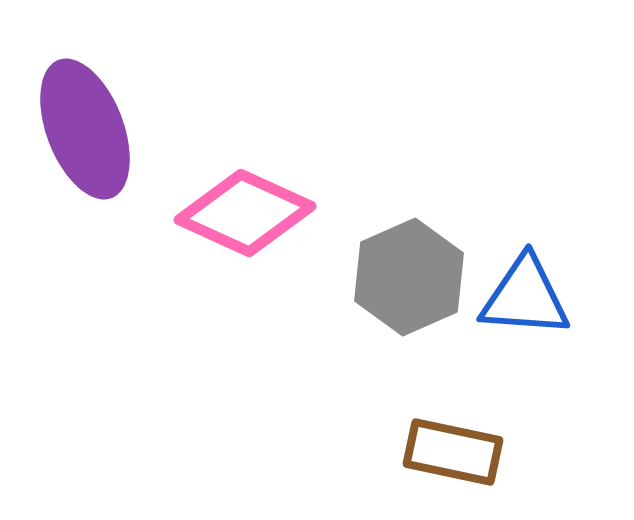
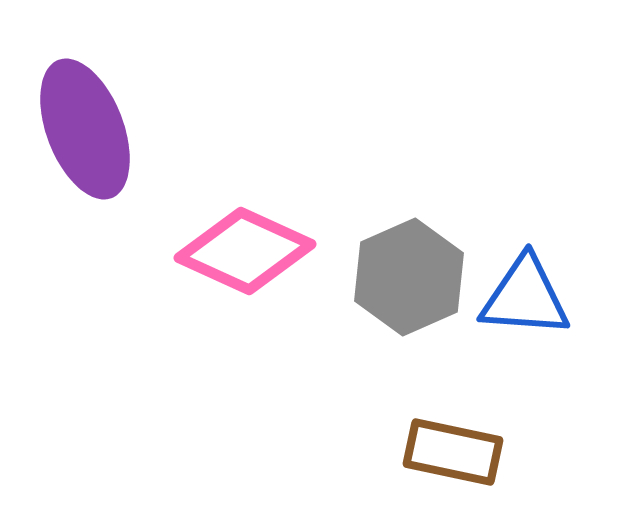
pink diamond: moved 38 px down
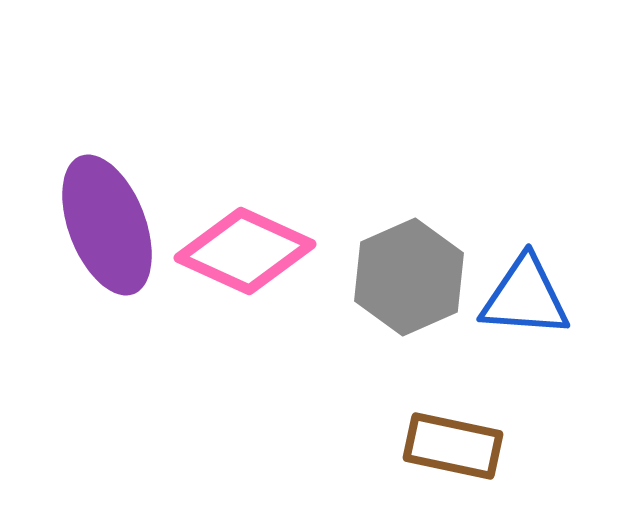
purple ellipse: moved 22 px right, 96 px down
brown rectangle: moved 6 px up
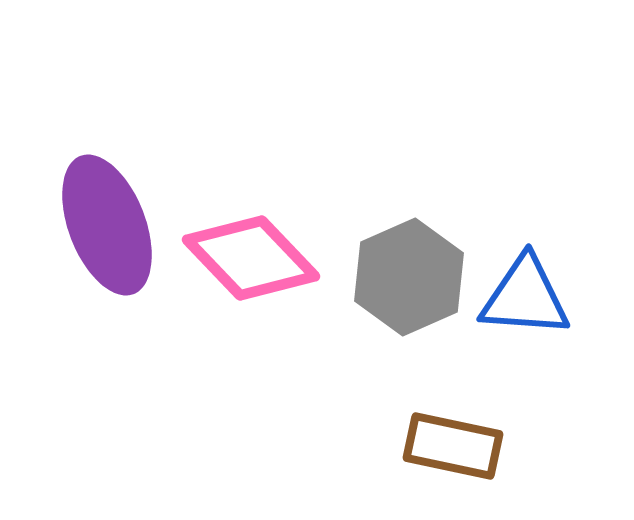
pink diamond: moved 6 px right, 7 px down; rotated 22 degrees clockwise
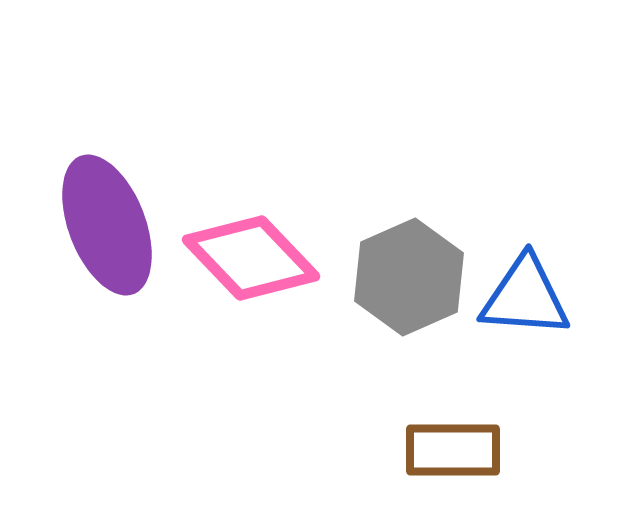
brown rectangle: moved 4 px down; rotated 12 degrees counterclockwise
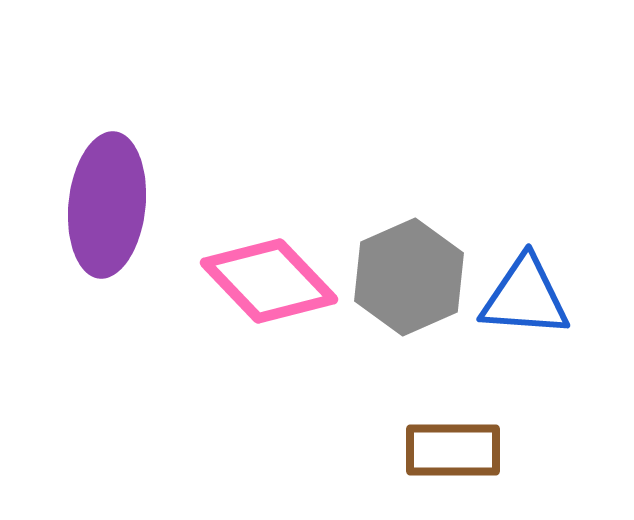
purple ellipse: moved 20 px up; rotated 27 degrees clockwise
pink diamond: moved 18 px right, 23 px down
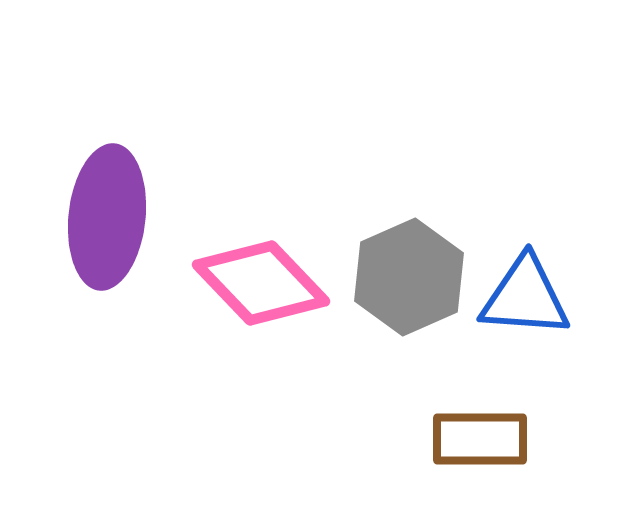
purple ellipse: moved 12 px down
pink diamond: moved 8 px left, 2 px down
brown rectangle: moved 27 px right, 11 px up
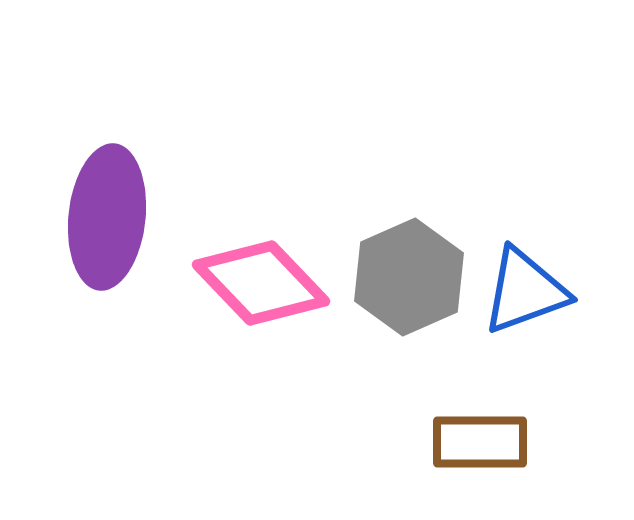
blue triangle: moved 6 px up; rotated 24 degrees counterclockwise
brown rectangle: moved 3 px down
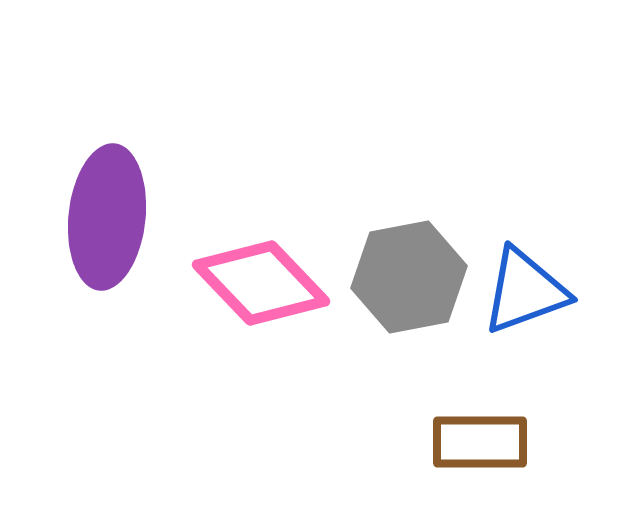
gray hexagon: rotated 13 degrees clockwise
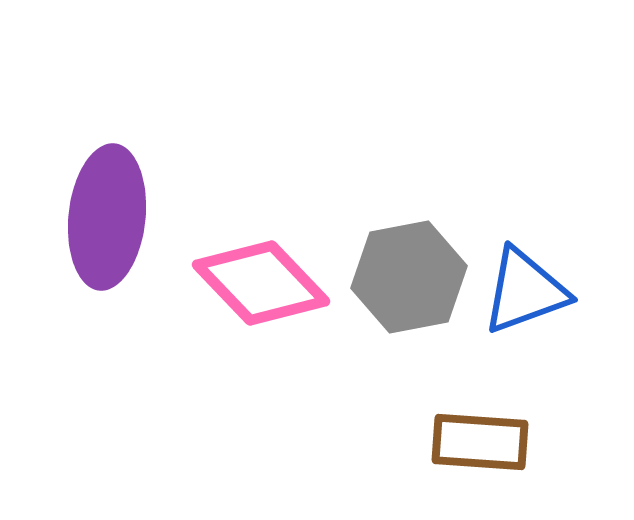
brown rectangle: rotated 4 degrees clockwise
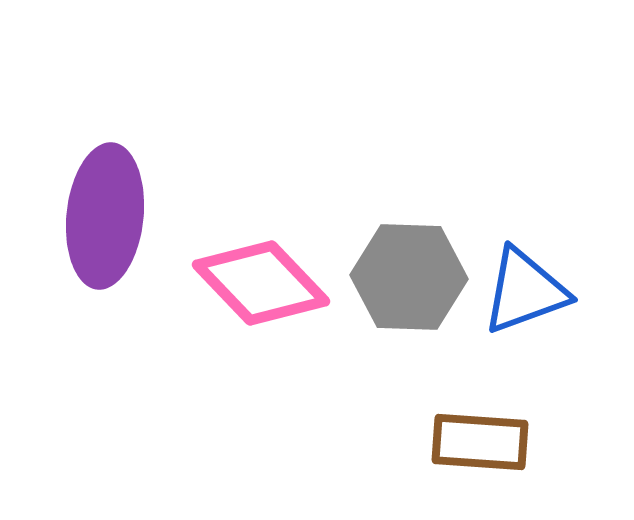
purple ellipse: moved 2 px left, 1 px up
gray hexagon: rotated 13 degrees clockwise
